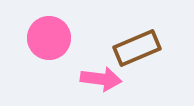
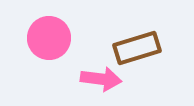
brown rectangle: rotated 6 degrees clockwise
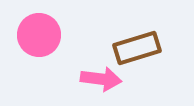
pink circle: moved 10 px left, 3 px up
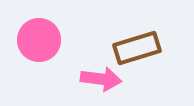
pink circle: moved 5 px down
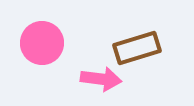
pink circle: moved 3 px right, 3 px down
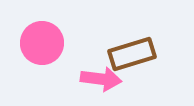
brown rectangle: moved 5 px left, 6 px down
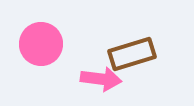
pink circle: moved 1 px left, 1 px down
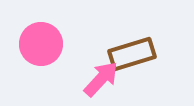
pink arrow: rotated 54 degrees counterclockwise
